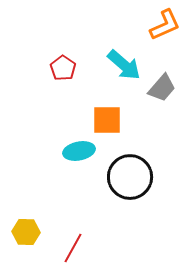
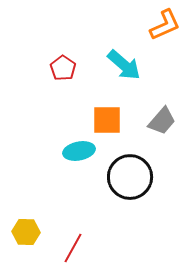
gray trapezoid: moved 33 px down
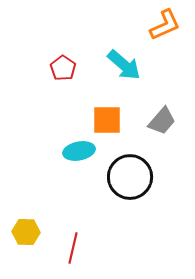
red line: rotated 16 degrees counterclockwise
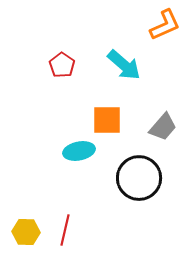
red pentagon: moved 1 px left, 3 px up
gray trapezoid: moved 1 px right, 6 px down
black circle: moved 9 px right, 1 px down
red line: moved 8 px left, 18 px up
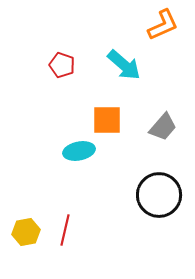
orange L-shape: moved 2 px left
red pentagon: rotated 15 degrees counterclockwise
black circle: moved 20 px right, 17 px down
yellow hexagon: rotated 12 degrees counterclockwise
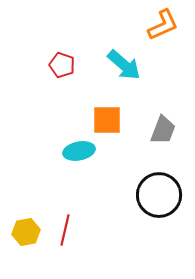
gray trapezoid: moved 3 px down; rotated 20 degrees counterclockwise
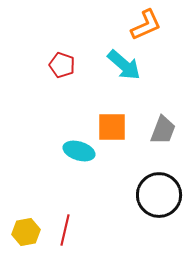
orange L-shape: moved 17 px left
orange square: moved 5 px right, 7 px down
cyan ellipse: rotated 28 degrees clockwise
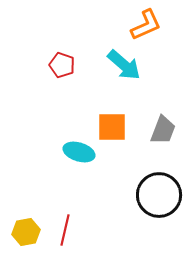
cyan ellipse: moved 1 px down
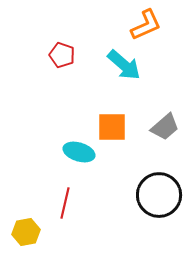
red pentagon: moved 10 px up
gray trapezoid: moved 2 px right, 3 px up; rotated 28 degrees clockwise
red line: moved 27 px up
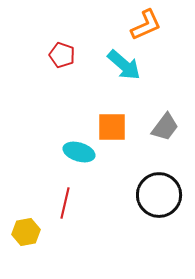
gray trapezoid: rotated 12 degrees counterclockwise
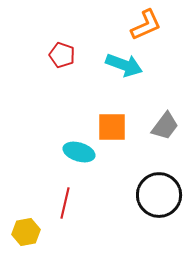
cyan arrow: rotated 21 degrees counterclockwise
gray trapezoid: moved 1 px up
